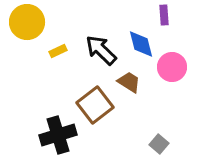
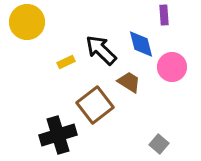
yellow rectangle: moved 8 px right, 11 px down
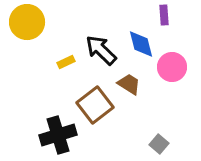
brown trapezoid: moved 2 px down
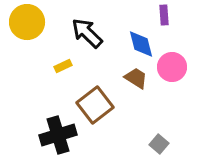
black arrow: moved 14 px left, 17 px up
yellow rectangle: moved 3 px left, 4 px down
brown trapezoid: moved 7 px right, 6 px up
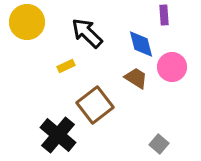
yellow rectangle: moved 3 px right
black cross: rotated 33 degrees counterclockwise
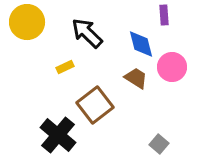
yellow rectangle: moved 1 px left, 1 px down
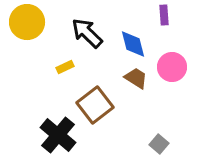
blue diamond: moved 8 px left
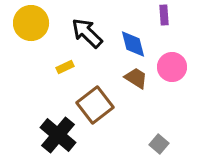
yellow circle: moved 4 px right, 1 px down
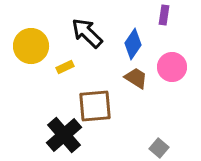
purple rectangle: rotated 12 degrees clockwise
yellow circle: moved 23 px down
blue diamond: rotated 48 degrees clockwise
brown square: moved 1 px down; rotated 33 degrees clockwise
black cross: moved 6 px right; rotated 9 degrees clockwise
gray square: moved 4 px down
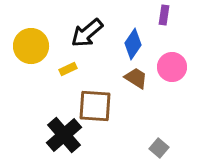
black arrow: rotated 84 degrees counterclockwise
yellow rectangle: moved 3 px right, 2 px down
brown square: rotated 9 degrees clockwise
